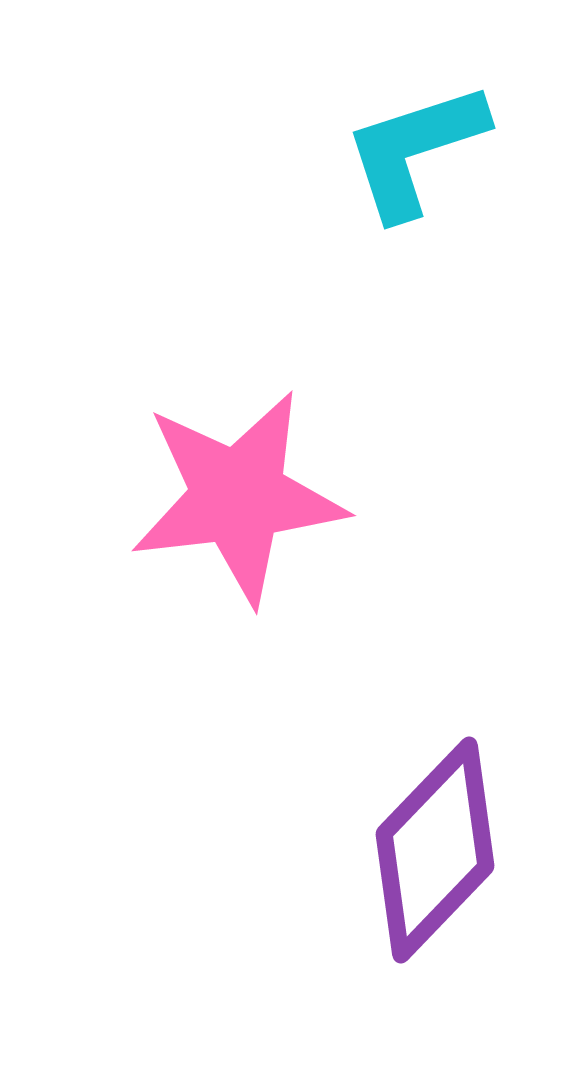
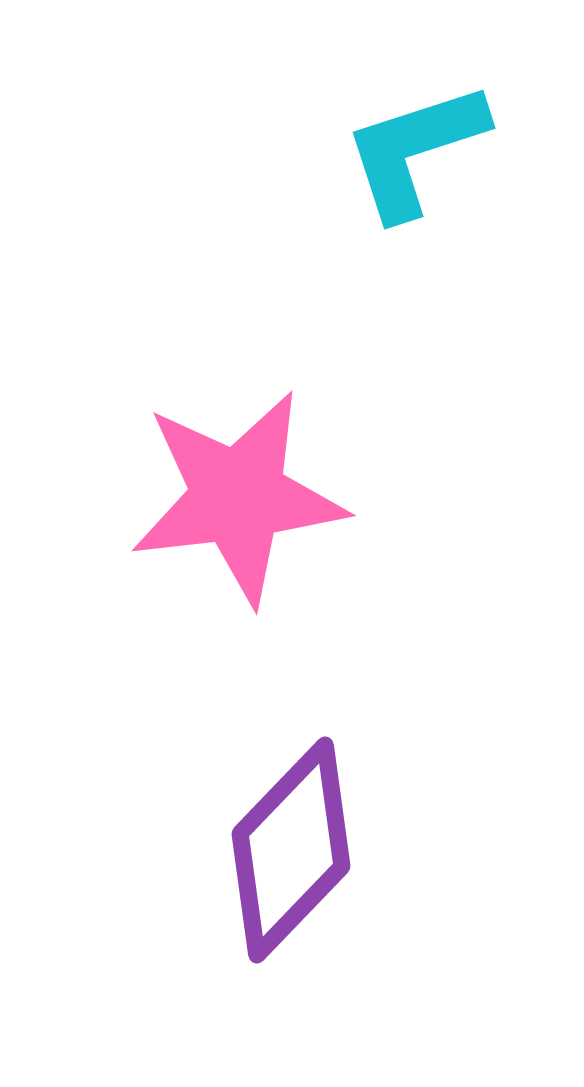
purple diamond: moved 144 px left
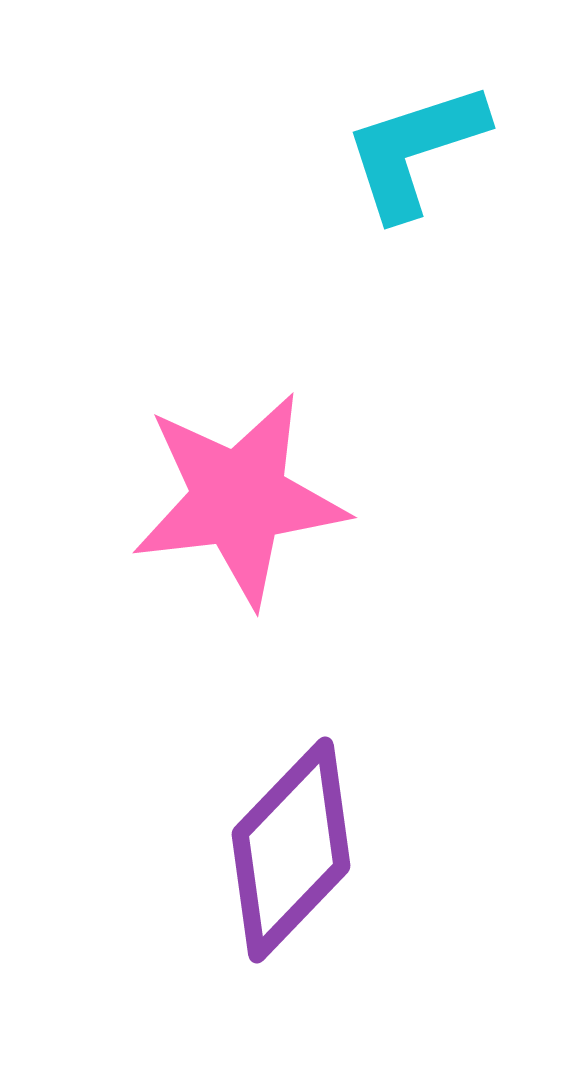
pink star: moved 1 px right, 2 px down
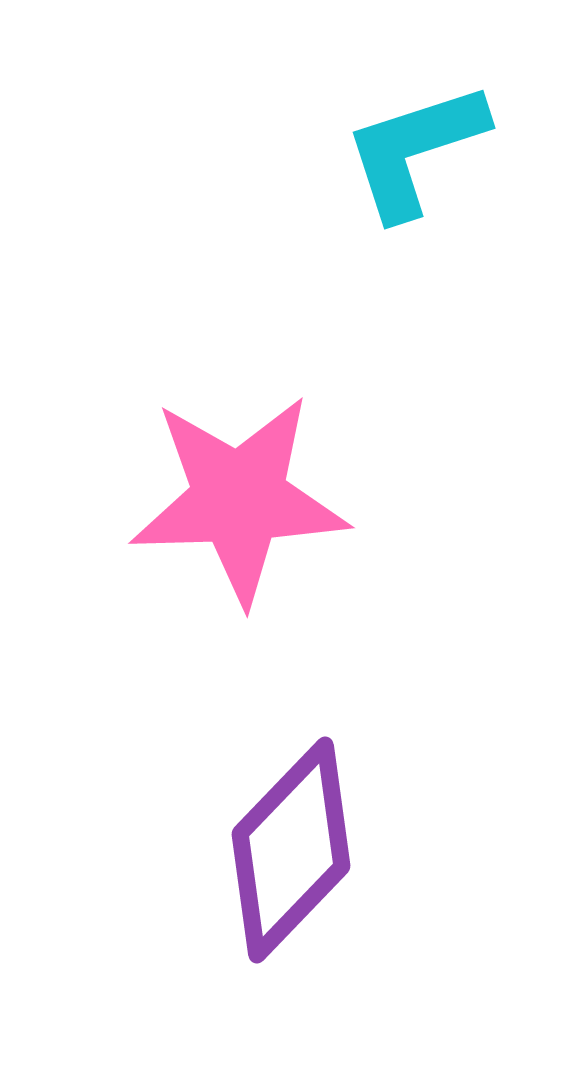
pink star: rotated 5 degrees clockwise
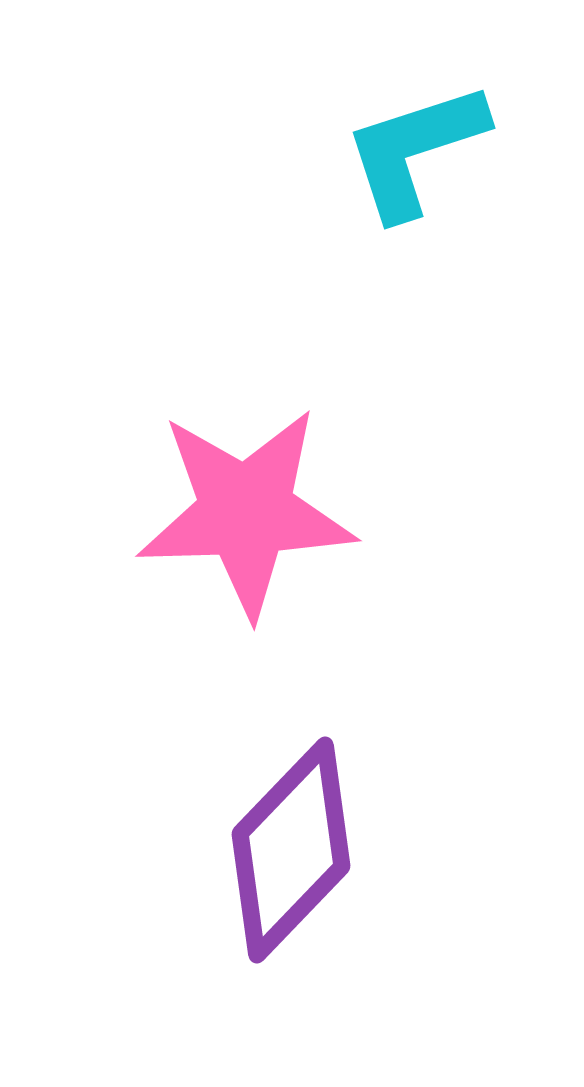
pink star: moved 7 px right, 13 px down
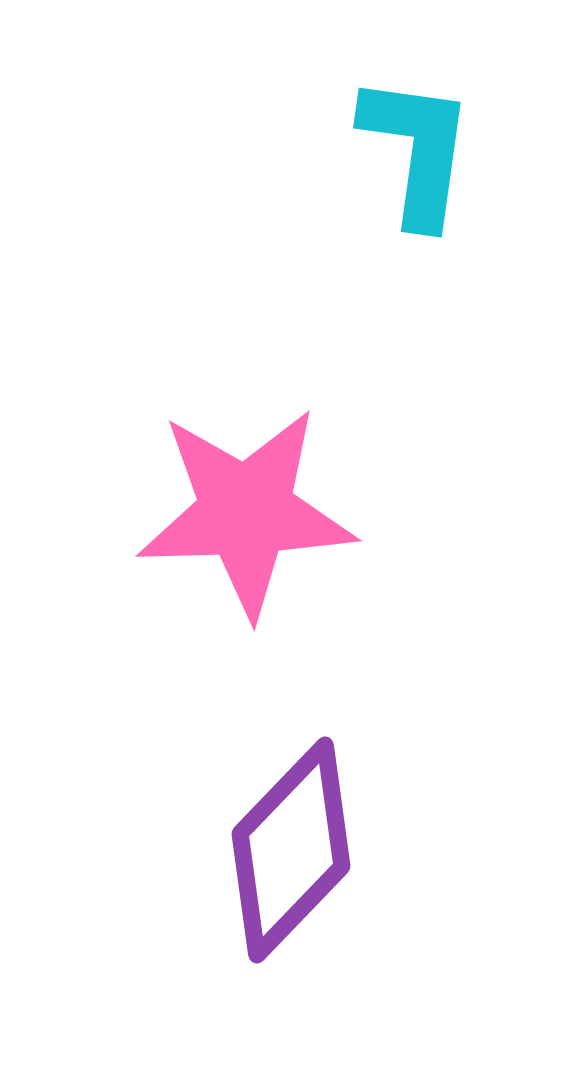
cyan L-shape: moved 2 px right; rotated 116 degrees clockwise
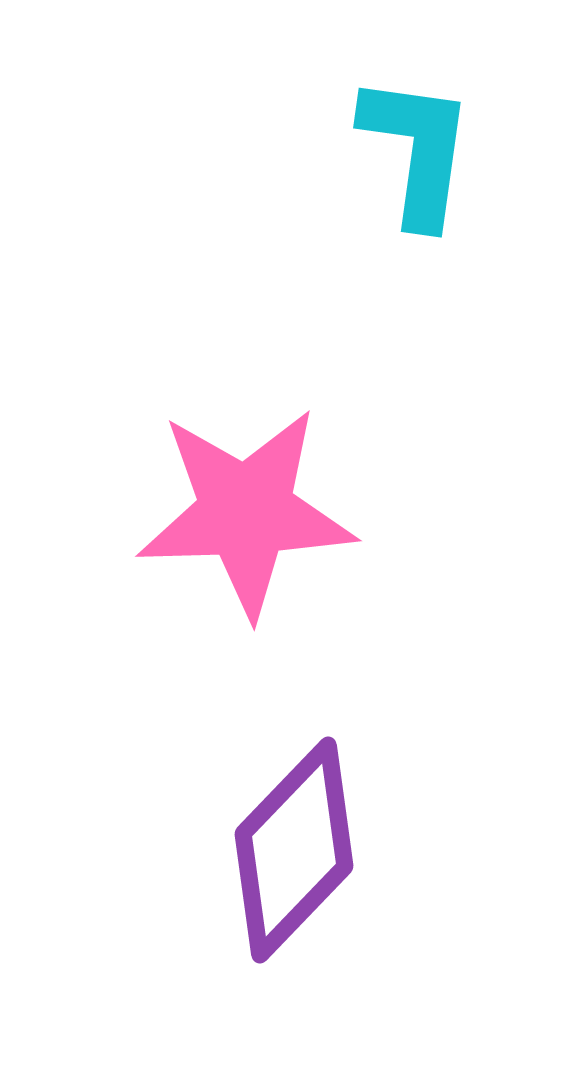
purple diamond: moved 3 px right
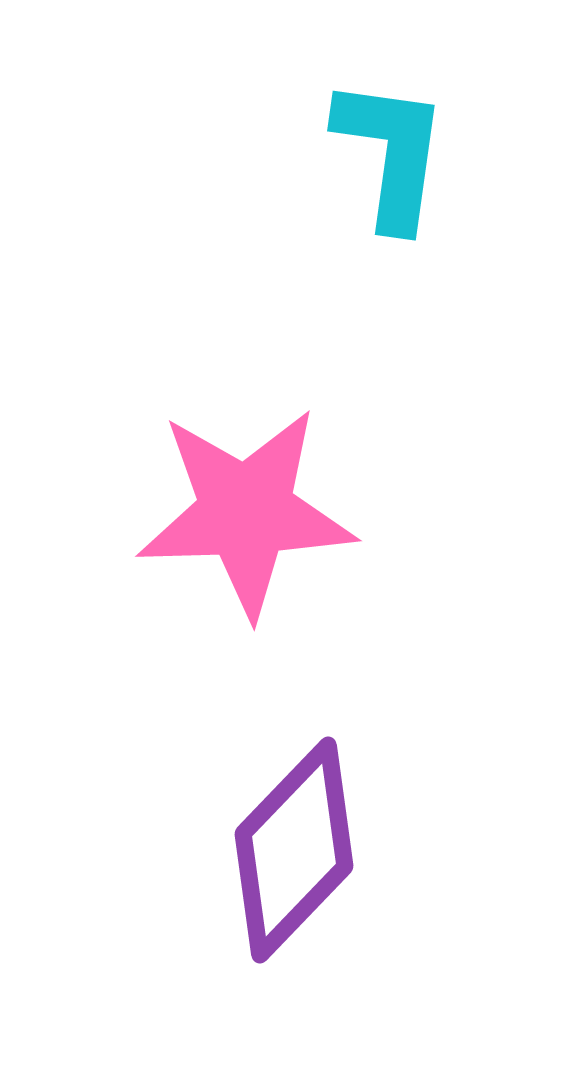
cyan L-shape: moved 26 px left, 3 px down
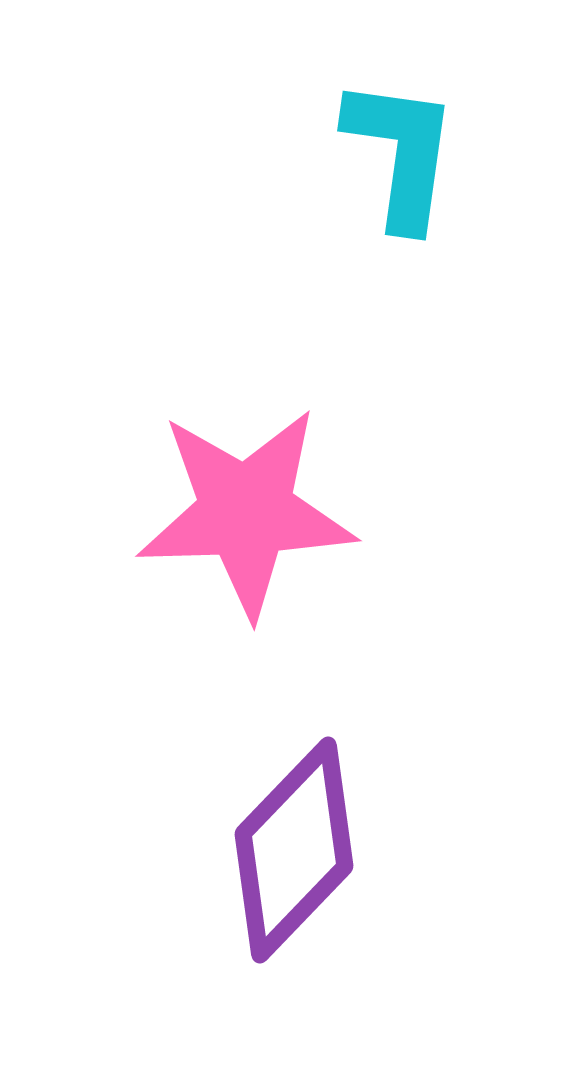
cyan L-shape: moved 10 px right
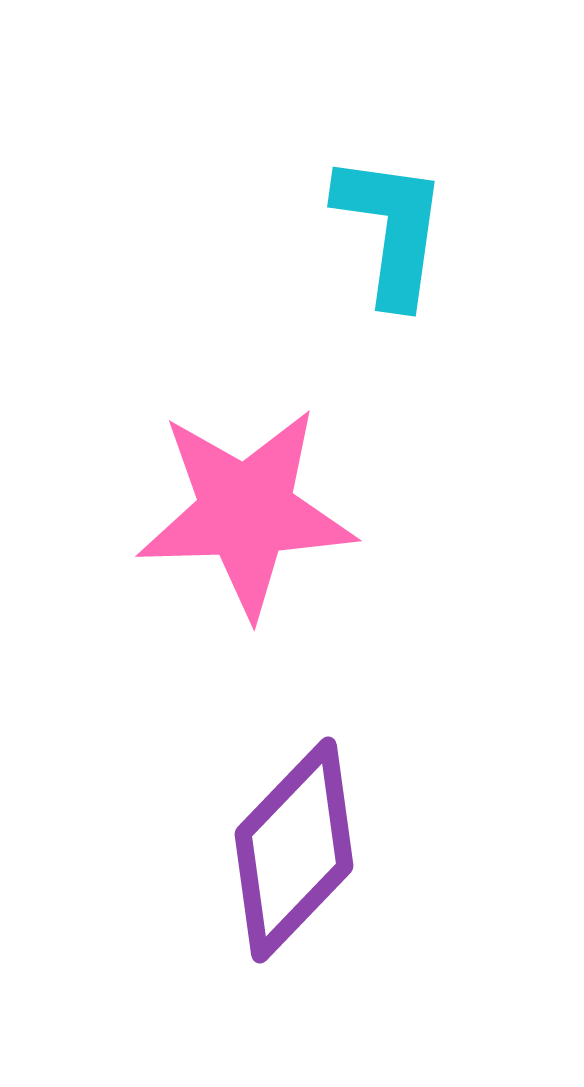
cyan L-shape: moved 10 px left, 76 px down
